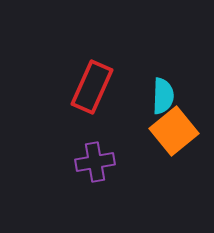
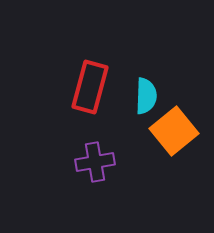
red rectangle: moved 2 px left; rotated 9 degrees counterclockwise
cyan semicircle: moved 17 px left
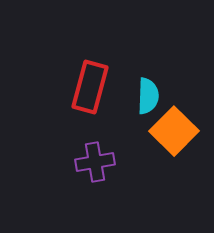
cyan semicircle: moved 2 px right
orange square: rotated 6 degrees counterclockwise
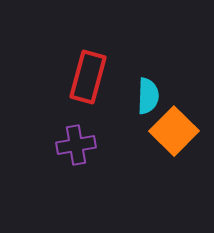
red rectangle: moved 2 px left, 10 px up
purple cross: moved 19 px left, 17 px up
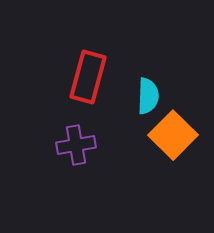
orange square: moved 1 px left, 4 px down
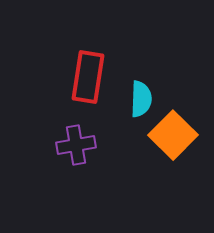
red rectangle: rotated 6 degrees counterclockwise
cyan semicircle: moved 7 px left, 3 px down
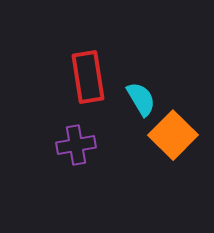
red rectangle: rotated 18 degrees counterclockwise
cyan semicircle: rotated 33 degrees counterclockwise
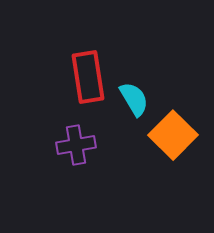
cyan semicircle: moved 7 px left
